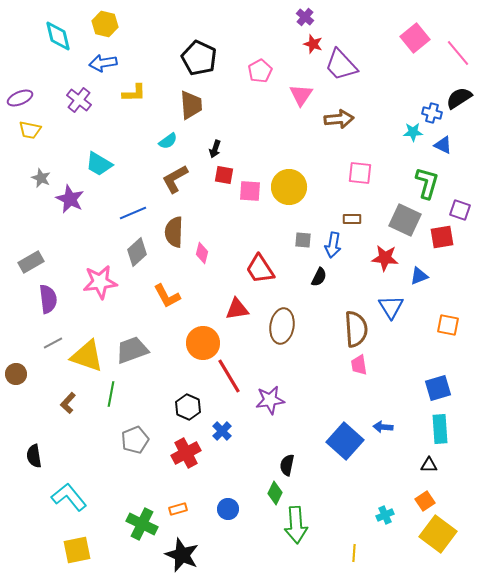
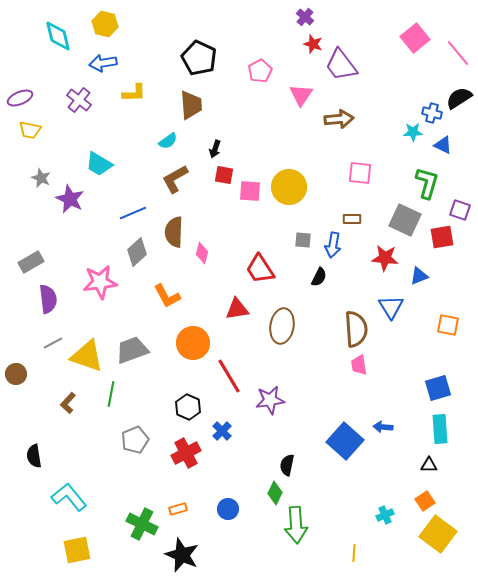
purple trapezoid at (341, 65): rotated 6 degrees clockwise
orange circle at (203, 343): moved 10 px left
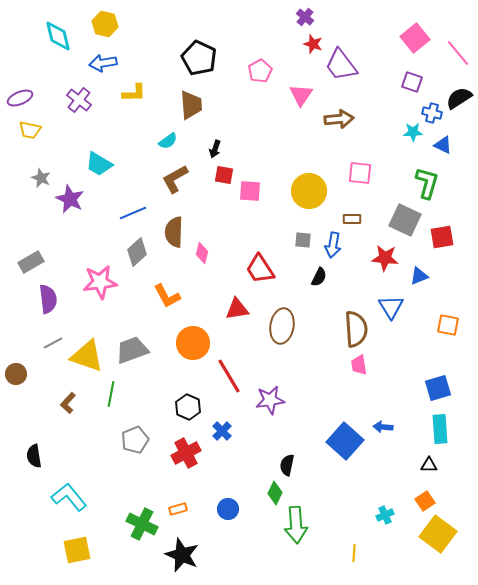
yellow circle at (289, 187): moved 20 px right, 4 px down
purple square at (460, 210): moved 48 px left, 128 px up
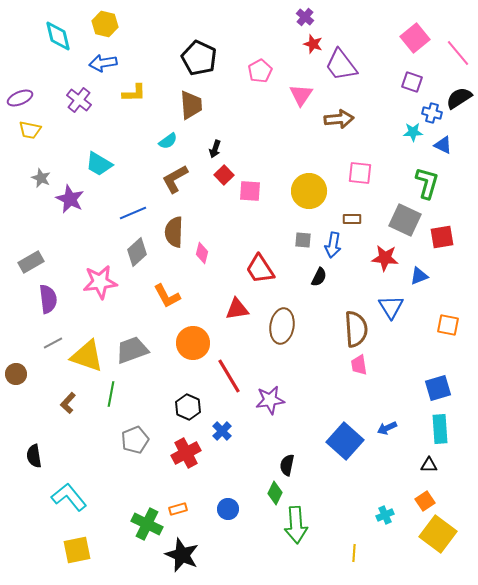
red square at (224, 175): rotated 36 degrees clockwise
blue arrow at (383, 427): moved 4 px right, 1 px down; rotated 30 degrees counterclockwise
green cross at (142, 524): moved 5 px right
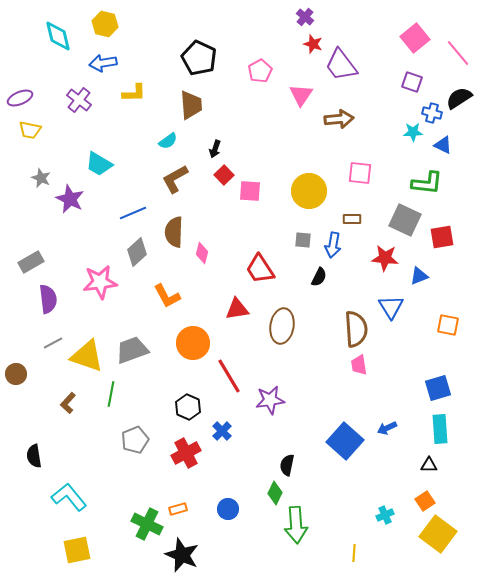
green L-shape at (427, 183): rotated 80 degrees clockwise
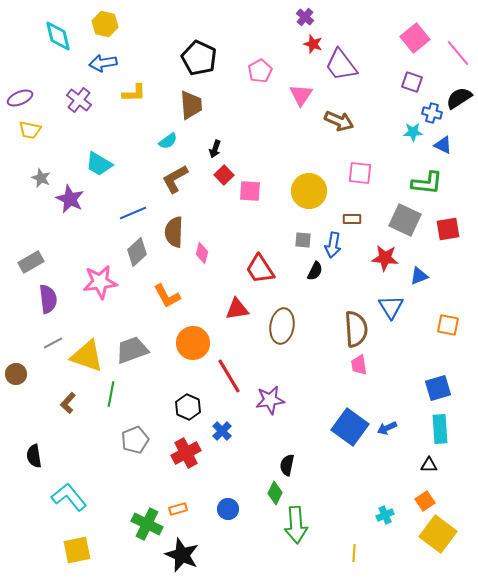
brown arrow at (339, 119): moved 2 px down; rotated 28 degrees clockwise
red square at (442, 237): moved 6 px right, 8 px up
black semicircle at (319, 277): moved 4 px left, 6 px up
blue square at (345, 441): moved 5 px right, 14 px up; rotated 6 degrees counterclockwise
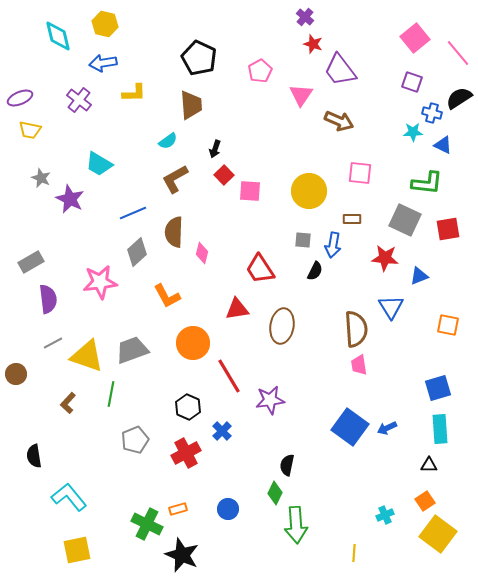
purple trapezoid at (341, 65): moved 1 px left, 5 px down
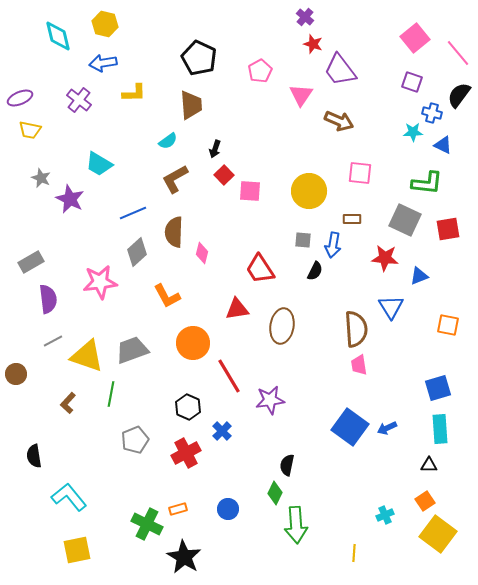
black semicircle at (459, 98): moved 3 px up; rotated 20 degrees counterclockwise
gray line at (53, 343): moved 2 px up
black star at (182, 555): moved 2 px right, 2 px down; rotated 8 degrees clockwise
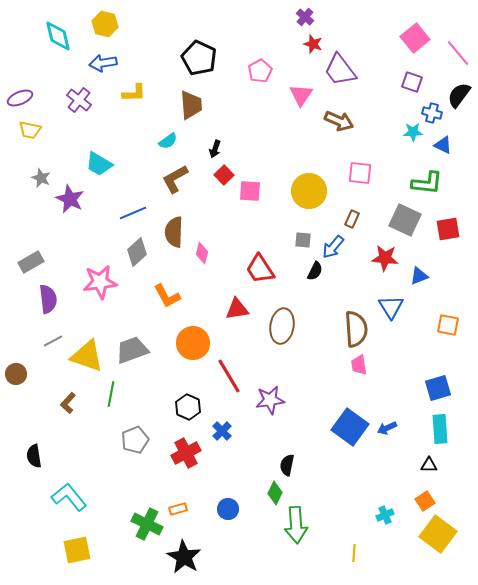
brown rectangle at (352, 219): rotated 66 degrees counterclockwise
blue arrow at (333, 245): moved 2 px down; rotated 30 degrees clockwise
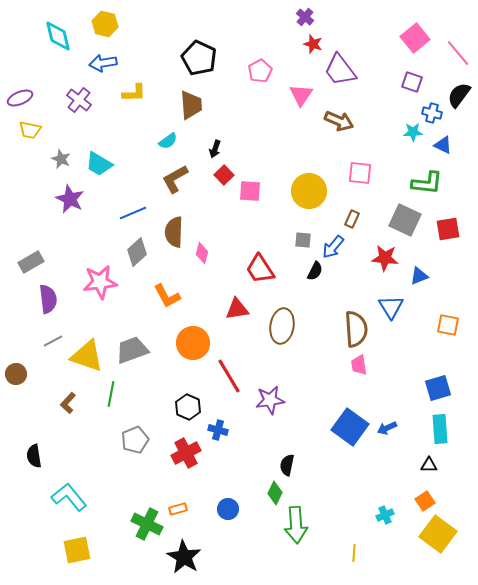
gray star at (41, 178): moved 20 px right, 19 px up
blue cross at (222, 431): moved 4 px left, 1 px up; rotated 30 degrees counterclockwise
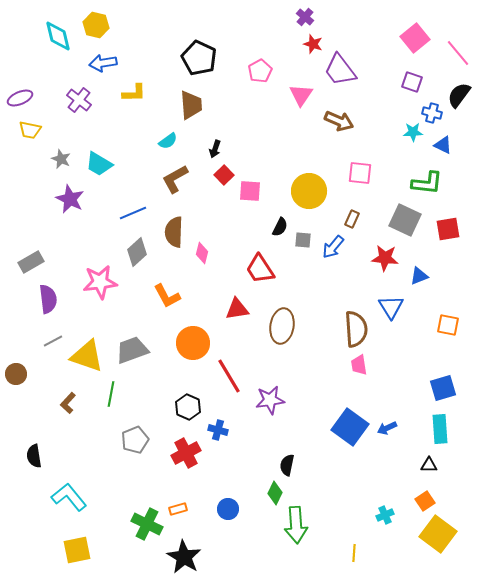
yellow hexagon at (105, 24): moved 9 px left, 1 px down
black semicircle at (315, 271): moved 35 px left, 44 px up
blue square at (438, 388): moved 5 px right
